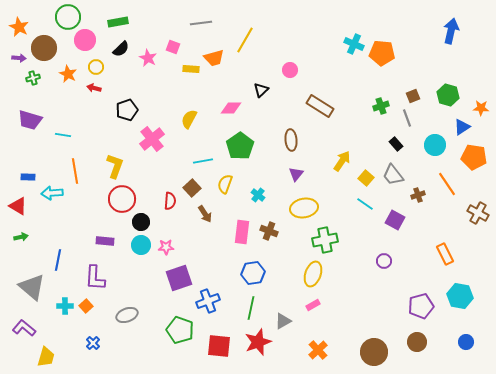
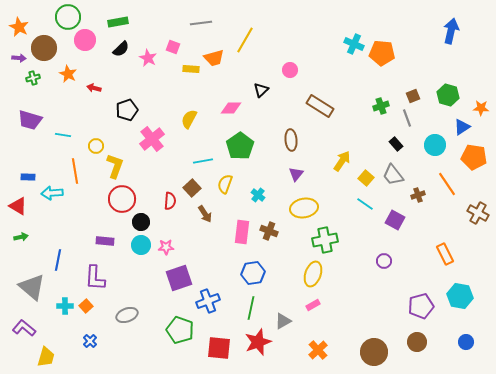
yellow circle at (96, 67): moved 79 px down
blue cross at (93, 343): moved 3 px left, 2 px up
red square at (219, 346): moved 2 px down
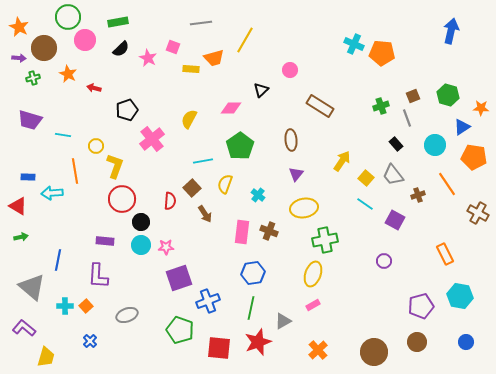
purple L-shape at (95, 278): moved 3 px right, 2 px up
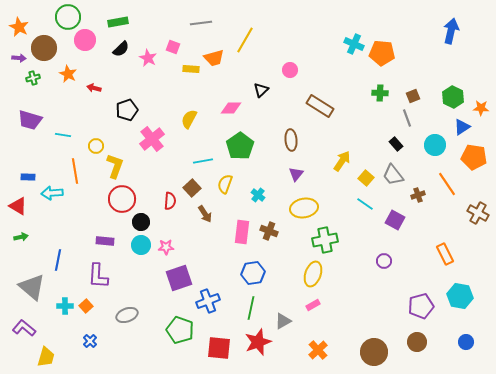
green hexagon at (448, 95): moved 5 px right, 2 px down; rotated 10 degrees clockwise
green cross at (381, 106): moved 1 px left, 13 px up; rotated 21 degrees clockwise
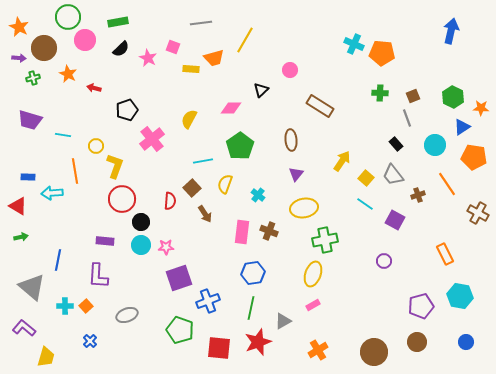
orange cross at (318, 350): rotated 12 degrees clockwise
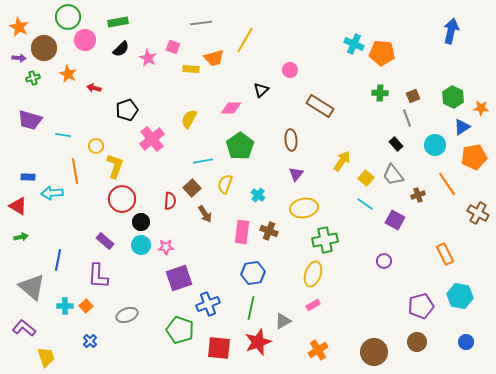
orange pentagon at (474, 157): rotated 20 degrees counterclockwise
purple rectangle at (105, 241): rotated 36 degrees clockwise
blue cross at (208, 301): moved 3 px down
yellow trapezoid at (46, 357): rotated 35 degrees counterclockwise
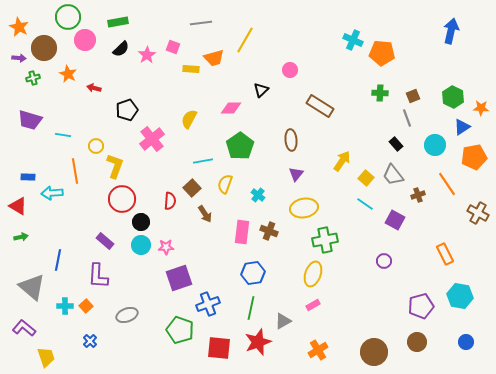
cyan cross at (354, 44): moved 1 px left, 4 px up
pink star at (148, 58): moved 1 px left, 3 px up; rotated 12 degrees clockwise
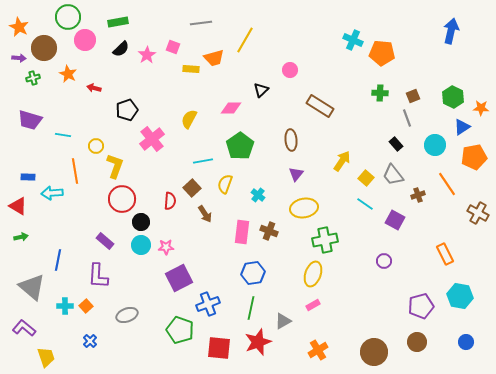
purple square at (179, 278): rotated 8 degrees counterclockwise
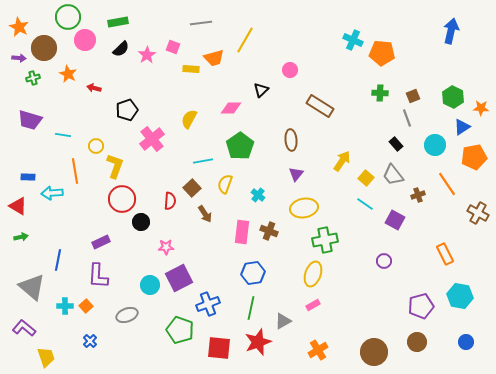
purple rectangle at (105, 241): moved 4 px left, 1 px down; rotated 66 degrees counterclockwise
cyan circle at (141, 245): moved 9 px right, 40 px down
